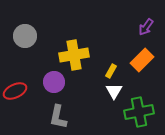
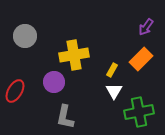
orange rectangle: moved 1 px left, 1 px up
yellow rectangle: moved 1 px right, 1 px up
red ellipse: rotated 35 degrees counterclockwise
gray L-shape: moved 7 px right
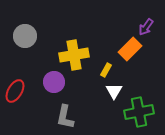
orange rectangle: moved 11 px left, 10 px up
yellow rectangle: moved 6 px left
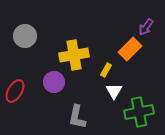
gray L-shape: moved 12 px right
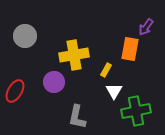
orange rectangle: rotated 35 degrees counterclockwise
green cross: moved 3 px left, 1 px up
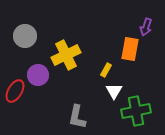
purple arrow: rotated 18 degrees counterclockwise
yellow cross: moved 8 px left; rotated 16 degrees counterclockwise
purple circle: moved 16 px left, 7 px up
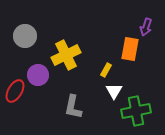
gray L-shape: moved 4 px left, 10 px up
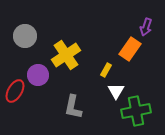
orange rectangle: rotated 25 degrees clockwise
yellow cross: rotated 8 degrees counterclockwise
white triangle: moved 2 px right
